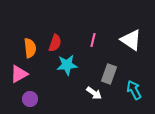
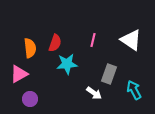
cyan star: moved 1 px up
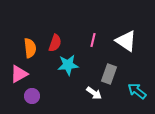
white triangle: moved 5 px left, 1 px down
cyan star: moved 1 px right, 1 px down
cyan arrow: moved 3 px right, 1 px down; rotated 24 degrees counterclockwise
purple circle: moved 2 px right, 3 px up
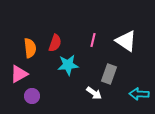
cyan arrow: moved 2 px right, 3 px down; rotated 36 degrees counterclockwise
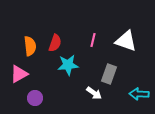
white triangle: rotated 15 degrees counterclockwise
orange semicircle: moved 2 px up
purple circle: moved 3 px right, 2 px down
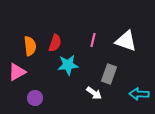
pink triangle: moved 2 px left, 2 px up
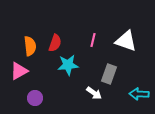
pink triangle: moved 2 px right, 1 px up
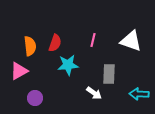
white triangle: moved 5 px right
gray rectangle: rotated 18 degrees counterclockwise
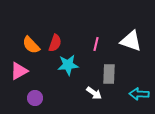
pink line: moved 3 px right, 4 px down
orange semicircle: moved 1 px right, 1 px up; rotated 144 degrees clockwise
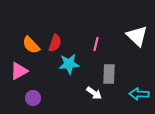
white triangle: moved 6 px right, 5 px up; rotated 25 degrees clockwise
cyan star: moved 1 px right, 1 px up
purple circle: moved 2 px left
